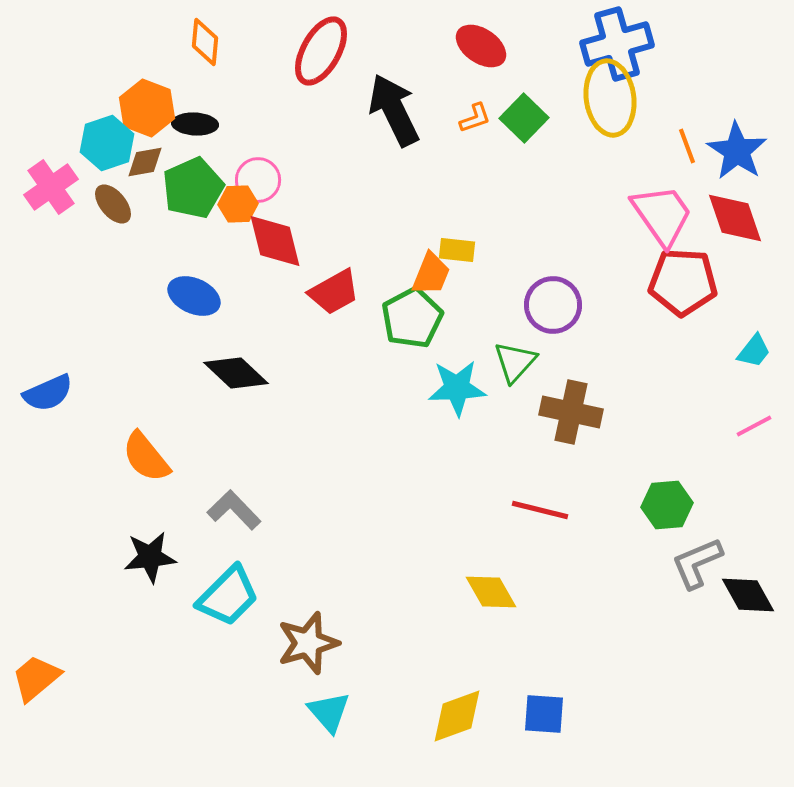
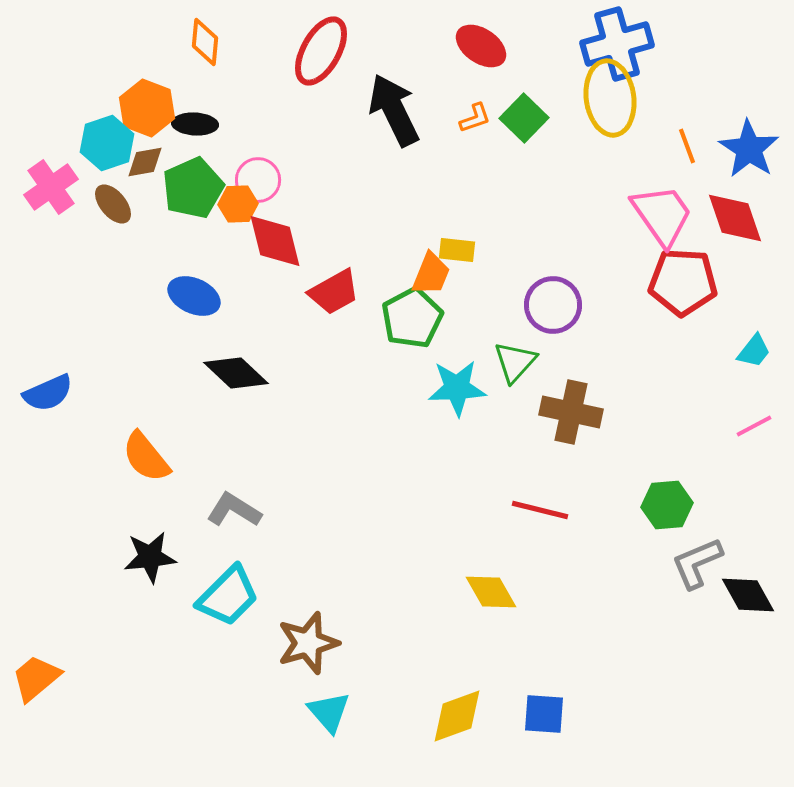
blue star at (737, 151): moved 12 px right, 2 px up
gray L-shape at (234, 510): rotated 14 degrees counterclockwise
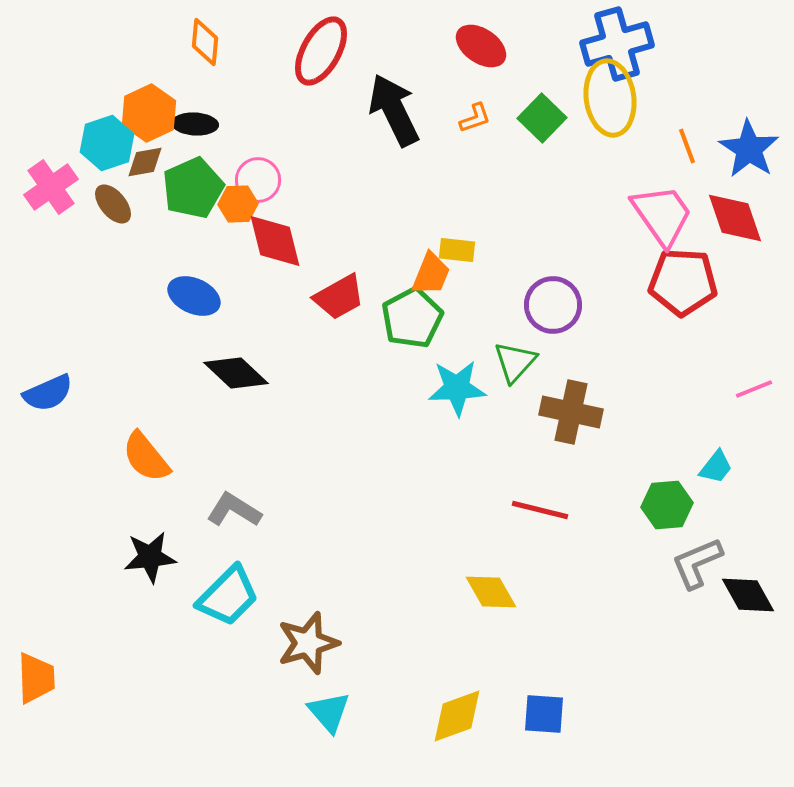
orange hexagon at (147, 108): moved 2 px right, 5 px down; rotated 14 degrees clockwise
green square at (524, 118): moved 18 px right
red trapezoid at (334, 292): moved 5 px right, 5 px down
cyan trapezoid at (754, 351): moved 38 px left, 116 px down
pink line at (754, 426): moved 37 px up; rotated 6 degrees clockwise
orange trapezoid at (36, 678): rotated 128 degrees clockwise
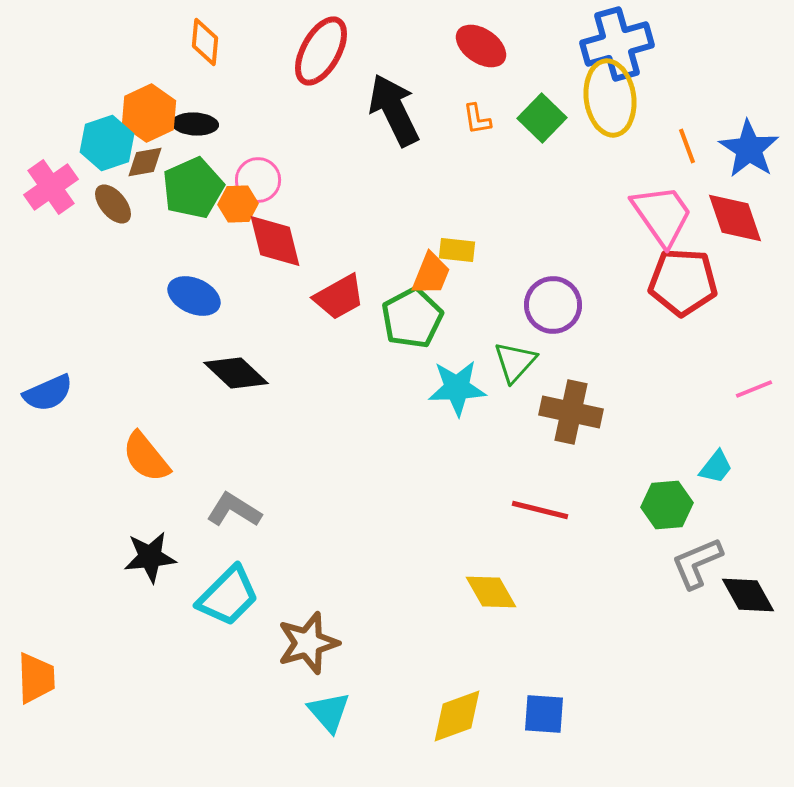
orange L-shape at (475, 118): moved 2 px right, 1 px down; rotated 100 degrees clockwise
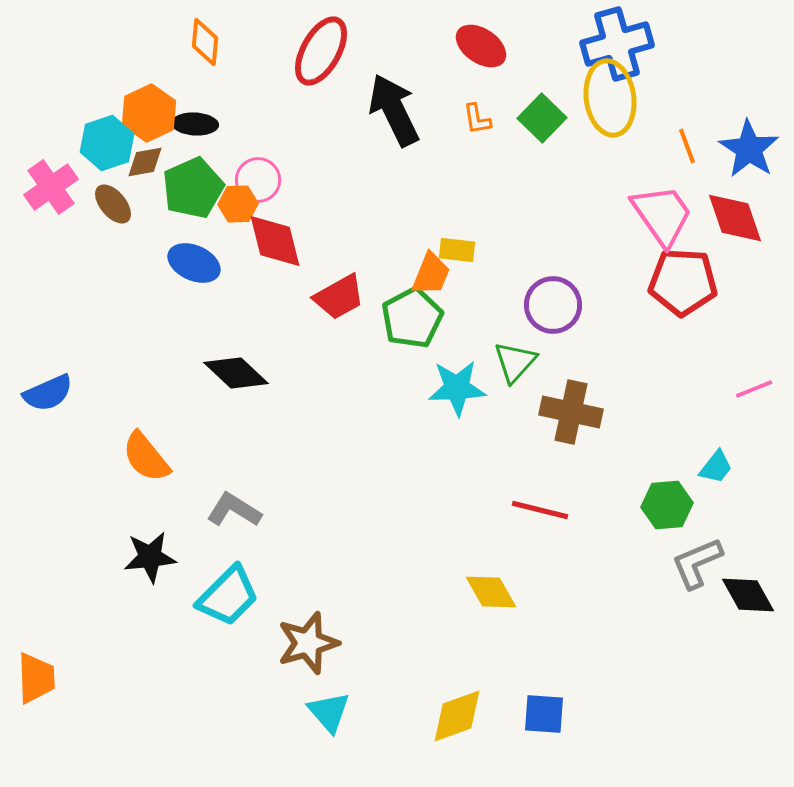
blue ellipse at (194, 296): moved 33 px up
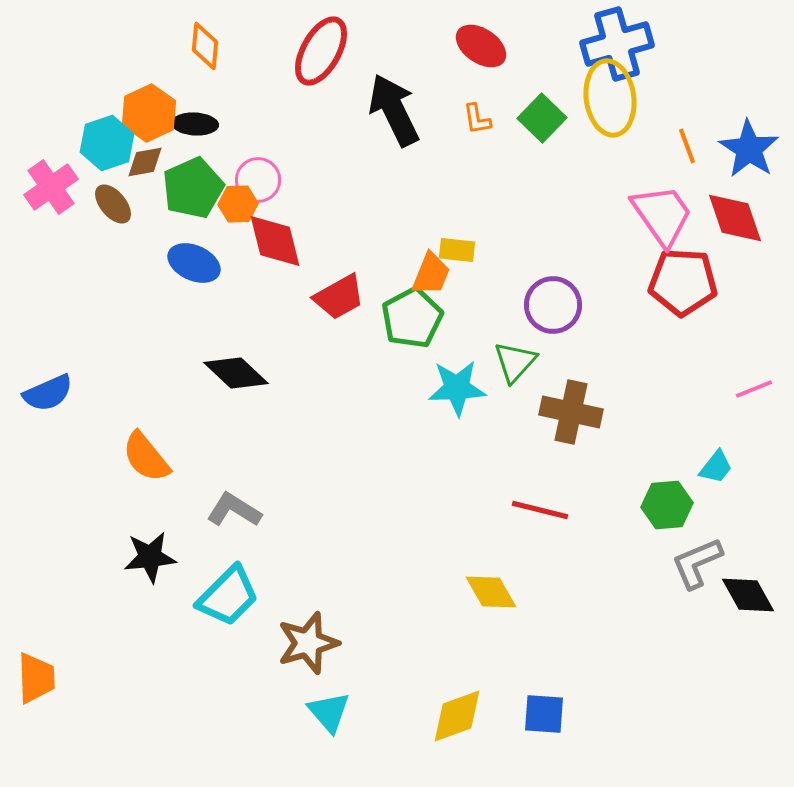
orange diamond at (205, 42): moved 4 px down
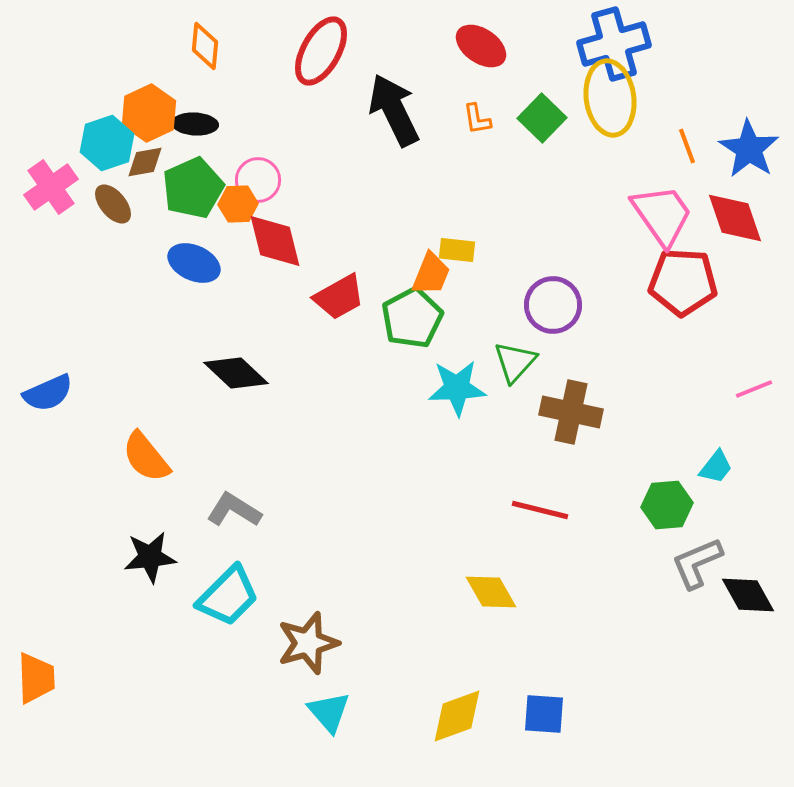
blue cross at (617, 44): moved 3 px left
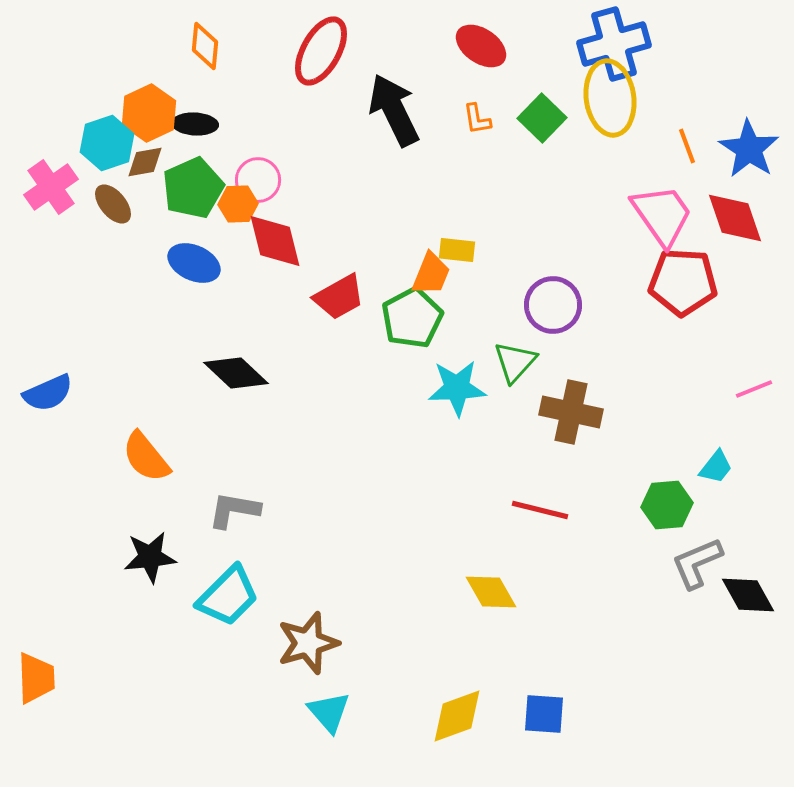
gray L-shape at (234, 510): rotated 22 degrees counterclockwise
